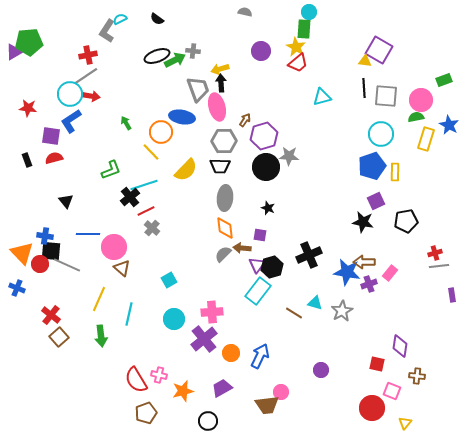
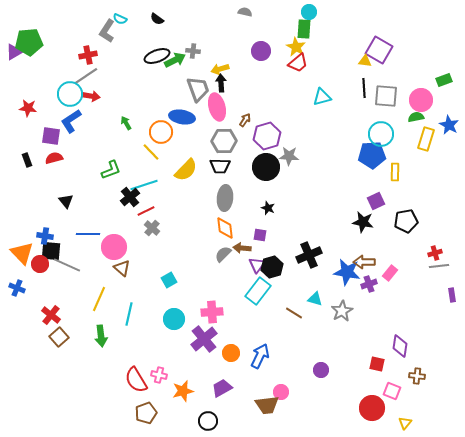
cyan semicircle at (120, 19): rotated 128 degrees counterclockwise
purple hexagon at (264, 136): moved 3 px right
blue pentagon at (372, 166): moved 11 px up; rotated 16 degrees clockwise
cyan triangle at (315, 303): moved 4 px up
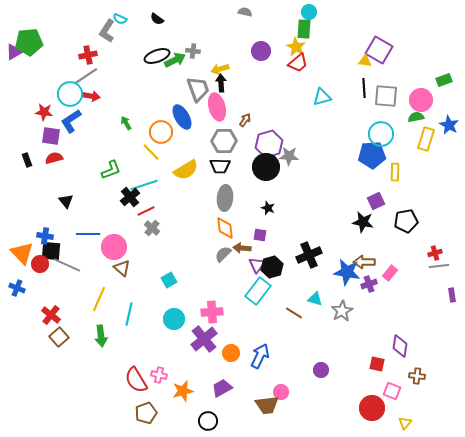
red star at (28, 108): moved 16 px right, 4 px down
blue ellipse at (182, 117): rotated 50 degrees clockwise
purple hexagon at (267, 136): moved 2 px right, 8 px down
yellow semicircle at (186, 170): rotated 15 degrees clockwise
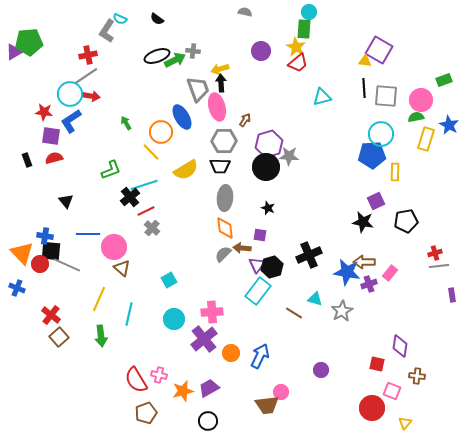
purple trapezoid at (222, 388): moved 13 px left
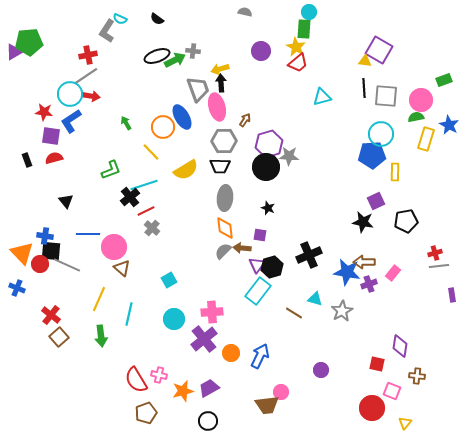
orange circle at (161, 132): moved 2 px right, 5 px up
gray semicircle at (223, 254): moved 3 px up
pink rectangle at (390, 273): moved 3 px right
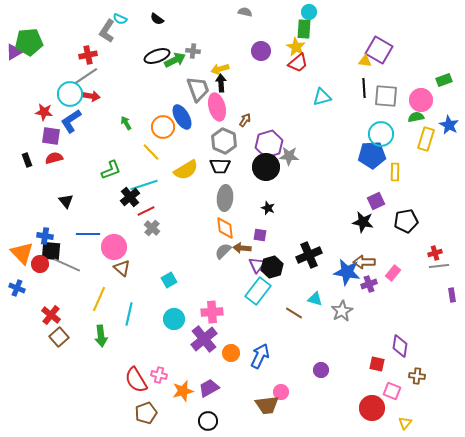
gray hexagon at (224, 141): rotated 25 degrees clockwise
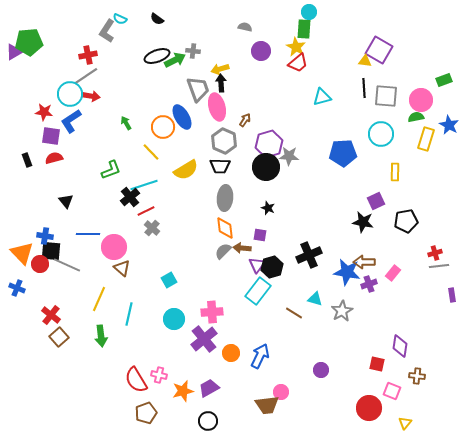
gray semicircle at (245, 12): moved 15 px down
blue pentagon at (372, 155): moved 29 px left, 2 px up
red circle at (372, 408): moved 3 px left
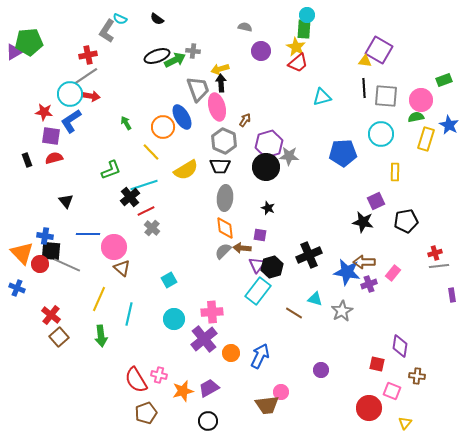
cyan circle at (309, 12): moved 2 px left, 3 px down
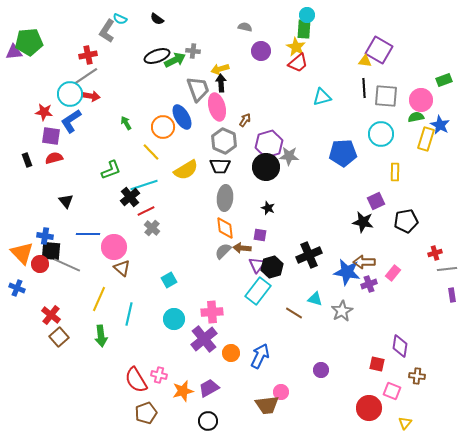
purple triangle at (14, 52): rotated 24 degrees clockwise
blue star at (449, 125): moved 9 px left
gray line at (439, 266): moved 8 px right, 3 px down
